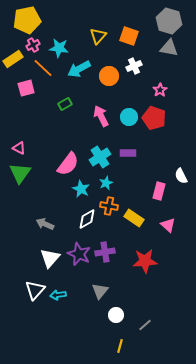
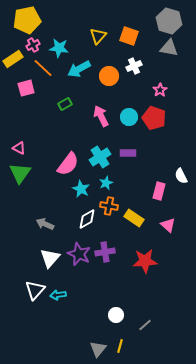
gray triangle at (100, 291): moved 2 px left, 58 px down
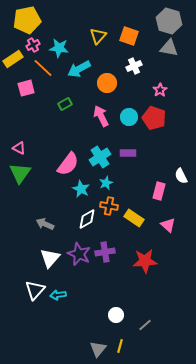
orange circle at (109, 76): moved 2 px left, 7 px down
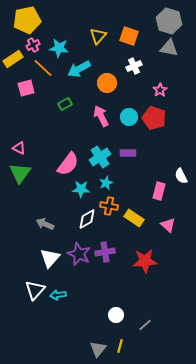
cyan star at (81, 189): rotated 24 degrees counterclockwise
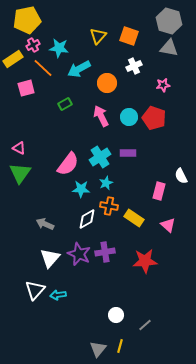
pink star at (160, 90): moved 3 px right, 5 px up; rotated 24 degrees clockwise
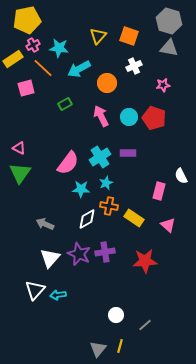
pink semicircle at (68, 164): moved 1 px up
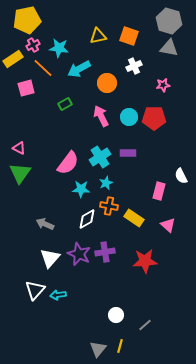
yellow triangle at (98, 36): rotated 36 degrees clockwise
red pentagon at (154, 118): rotated 20 degrees counterclockwise
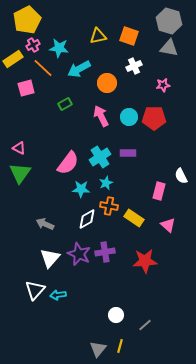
yellow pentagon at (27, 20): rotated 16 degrees counterclockwise
